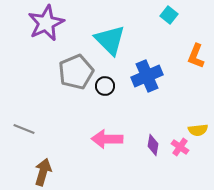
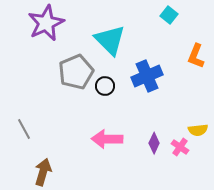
gray line: rotated 40 degrees clockwise
purple diamond: moved 1 px right, 2 px up; rotated 15 degrees clockwise
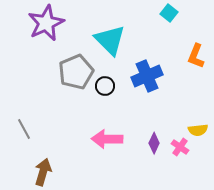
cyan square: moved 2 px up
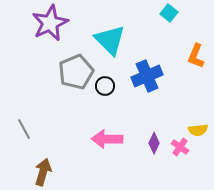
purple star: moved 4 px right
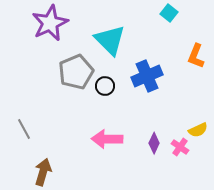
yellow semicircle: rotated 18 degrees counterclockwise
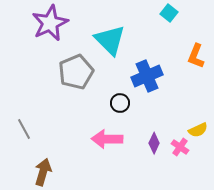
black circle: moved 15 px right, 17 px down
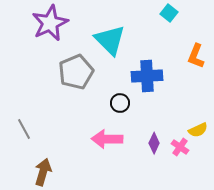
blue cross: rotated 20 degrees clockwise
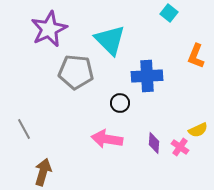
purple star: moved 1 px left, 6 px down
gray pentagon: rotated 28 degrees clockwise
pink arrow: rotated 8 degrees clockwise
purple diamond: rotated 20 degrees counterclockwise
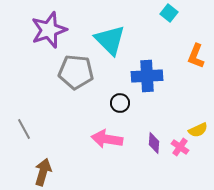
purple star: moved 1 px down; rotated 6 degrees clockwise
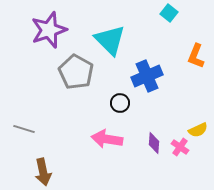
gray pentagon: rotated 24 degrees clockwise
blue cross: rotated 20 degrees counterclockwise
gray line: rotated 45 degrees counterclockwise
brown arrow: rotated 152 degrees clockwise
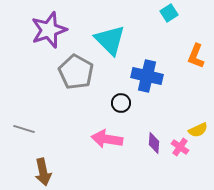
cyan square: rotated 18 degrees clockwise
blue cross: rotated 36 degrees clockwise
black circle: moved 1 px right
